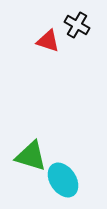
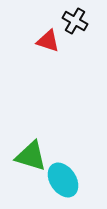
black cross: moved 2 px left, 4 px up
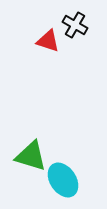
black cross: moved 4 px down
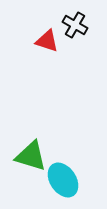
red triangle: moved 1 px left
